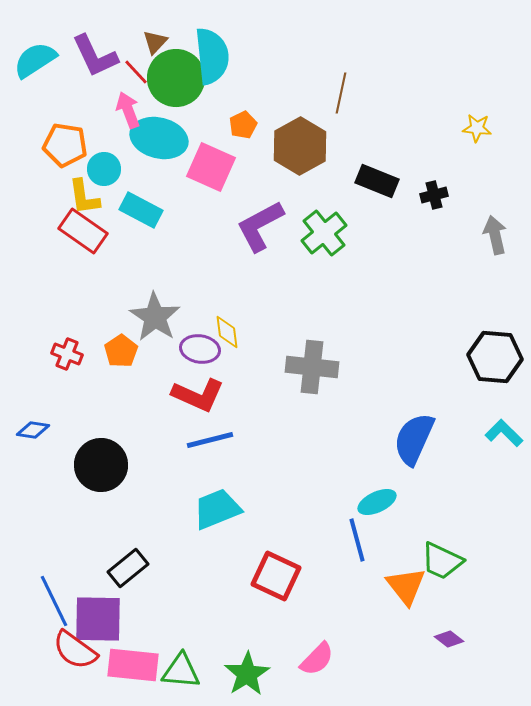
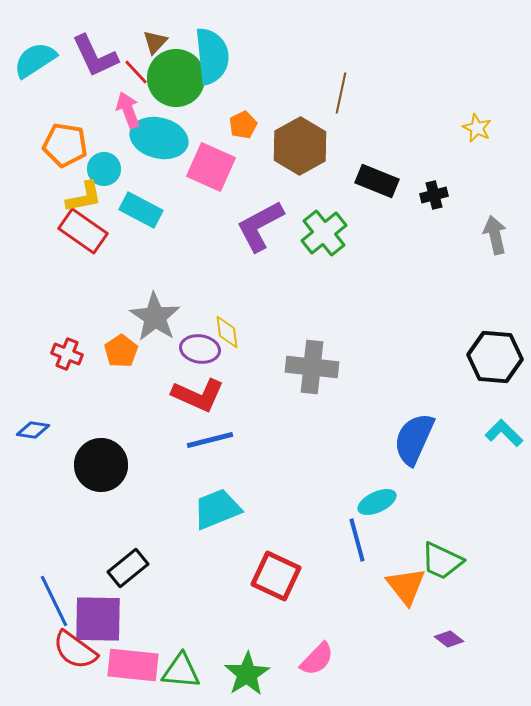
yellow star at (477, 128): rotated 20 degrees clockwise
yellow L-shape at (84, 197): rotated 93 degrees counterclockwise
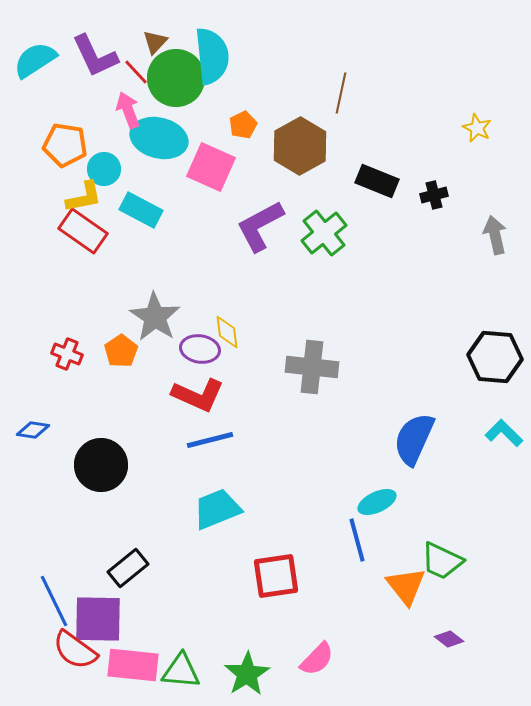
red square at (276, 576): rotated 33 degrees counterclockwise
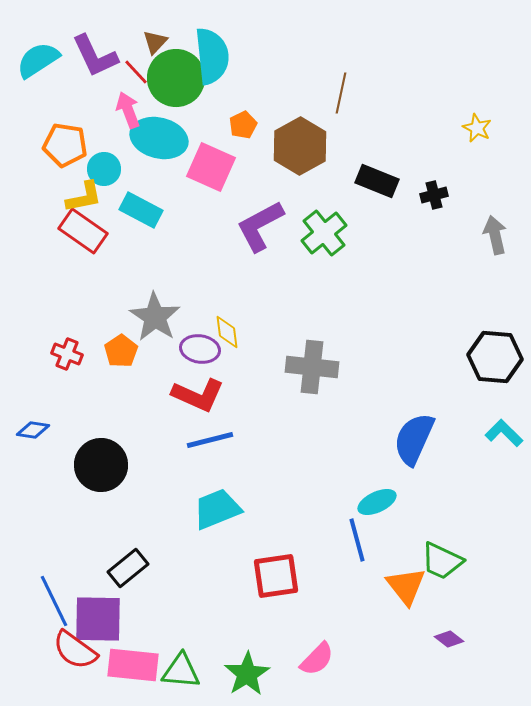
cyan semicircle at (35, 60): moved 3 px right
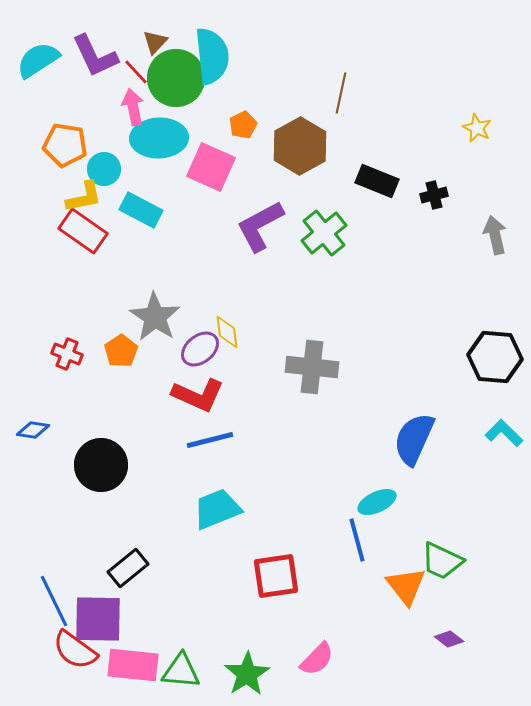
pink arrow at (128, 110): moved 5 px right, 3 px up; rotated 9 degrees clockwise
cyan ellipse at (159, 138): rotated 16 degrees counterclockwise
purple ellipse at (200, 349): rotated 48 degrees counterclockwise
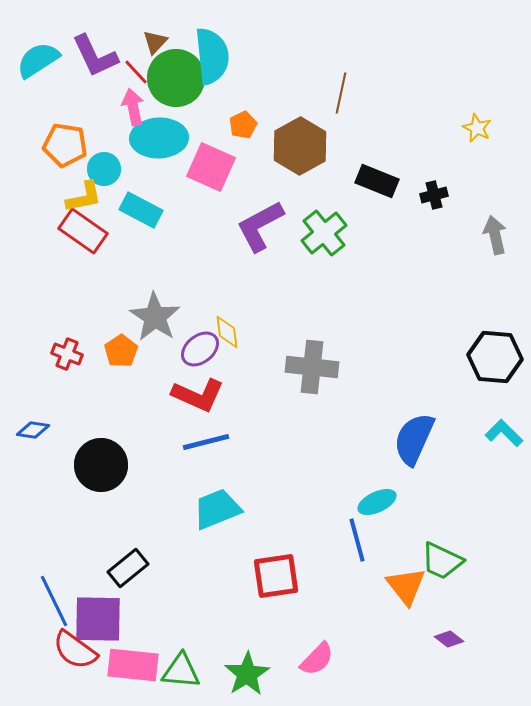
blue line at (210, 440): moved 4 px left, 2 px down
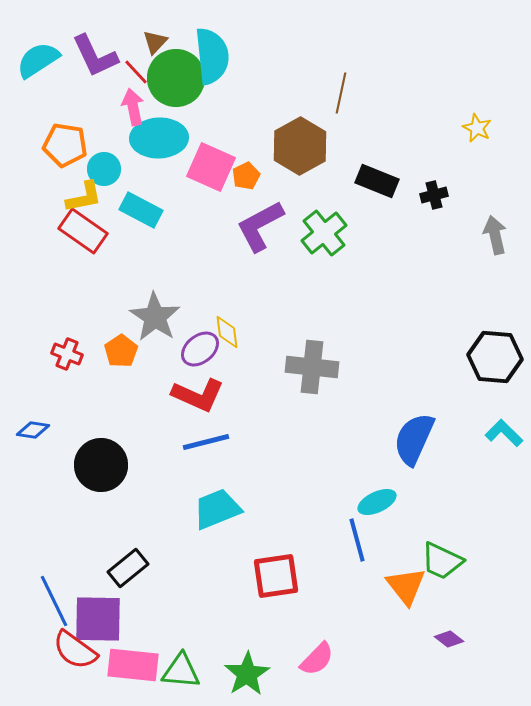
orange pentagon at (243, 125): moved 3 px right, 51 px down
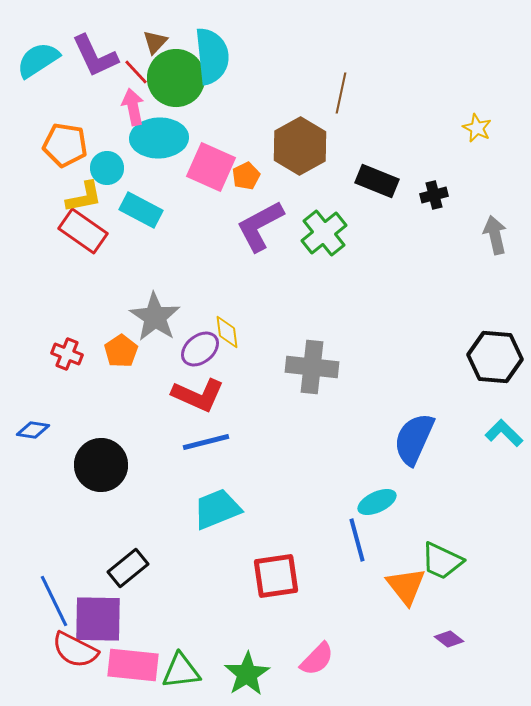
cyan circle at (104, 169): moved 3 px right, 1 px up
red semicircle at (75, 650): rotated 9 degrees counterclockwise
green triangle at (181, 671): rotated 12 degrees counterclockwise
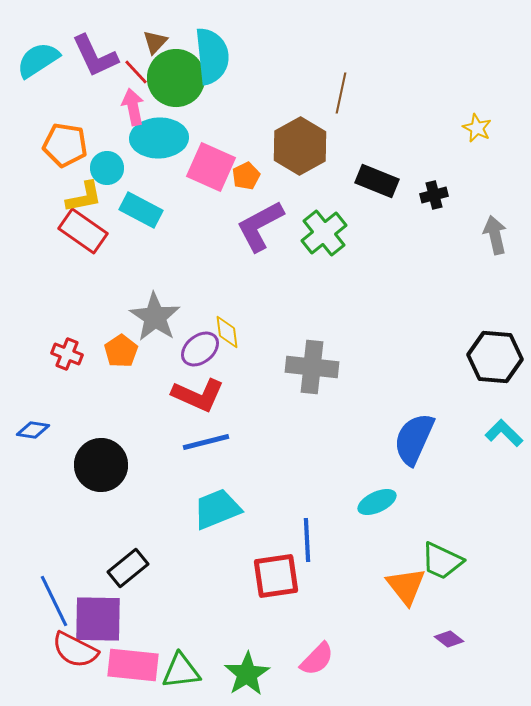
blue line at (357, 540): moved 50 px left; rotated 12 degrees clockwise
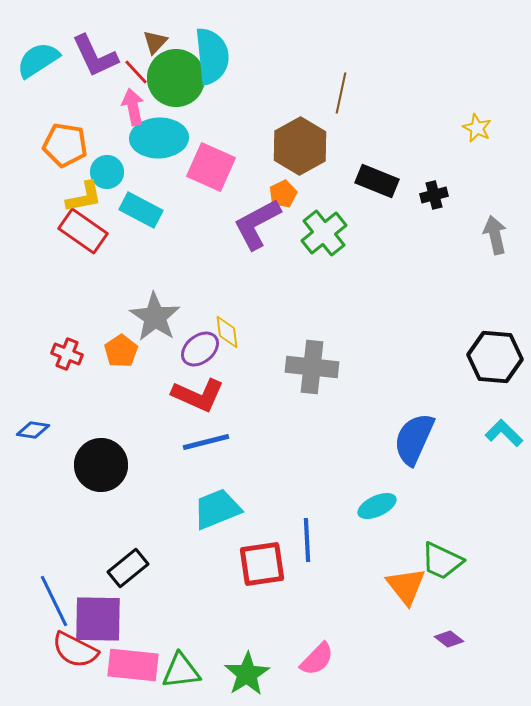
cyan circle at (107, 168): moved 4 px down
orange pentagon at (246, 176): moved 37 px right, 18 px down
purple L-shape at (260, 226): moved 3 px left, 2 px up
cyan ellipse at (377, 502): moved 4 px down
red square at (276, 576): moved 14 px left, 12 px up
